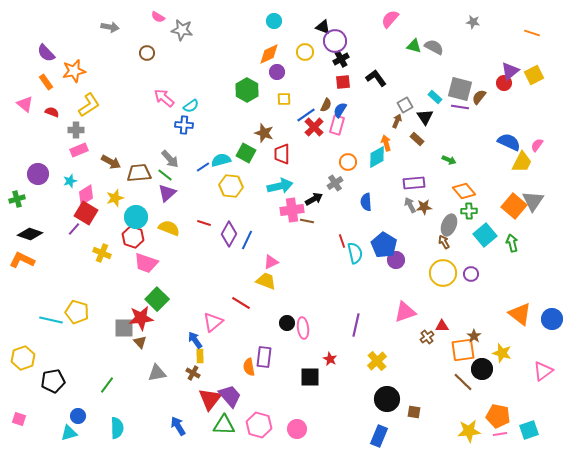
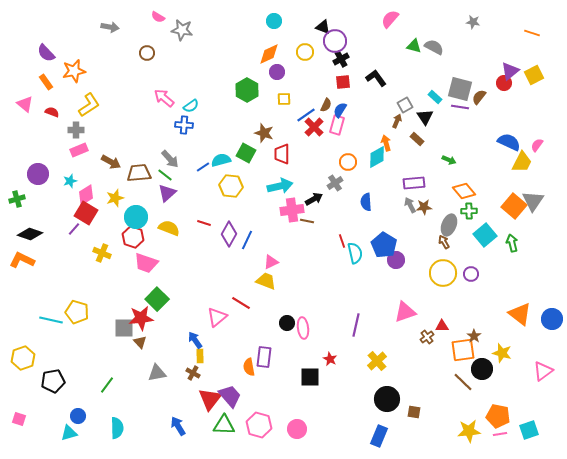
pink triangle at (213, 322): moved 4 px right, 5 px up
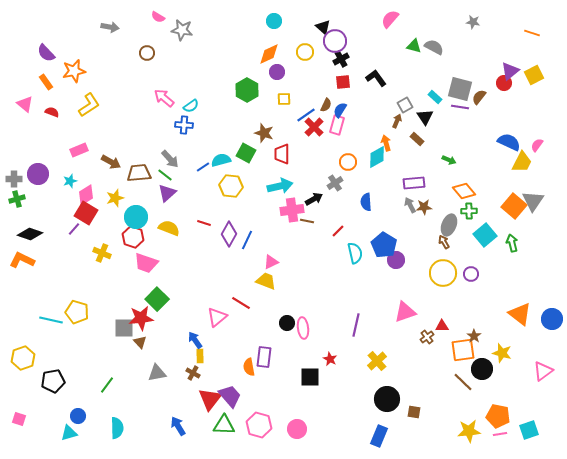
black triangle at (323, 27): rotated 21 degrees clockwise
gray cross at (76, 130): moved 62 px left, 49 px down
red line at (342, 241): moved 4 px left, 10 px up; rotated 64 degrees clockwise
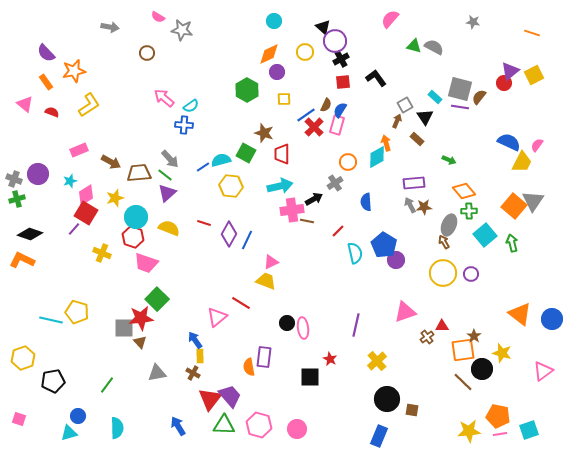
gray cross at (14, 179): rotated 21 degrees clockwise
brown square at (414, 412): moved 2 px left, 2 px up
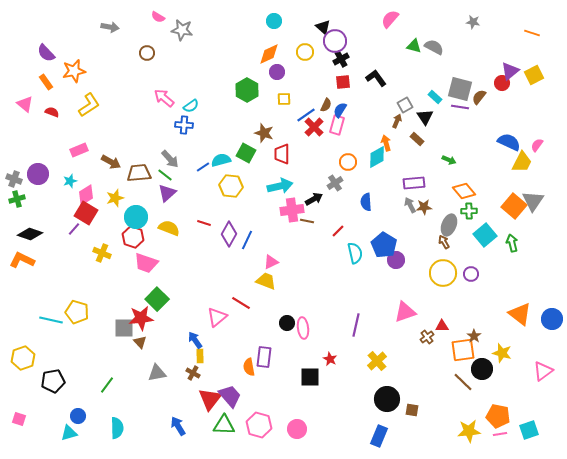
red circle at (504, 83): moved 2 px left
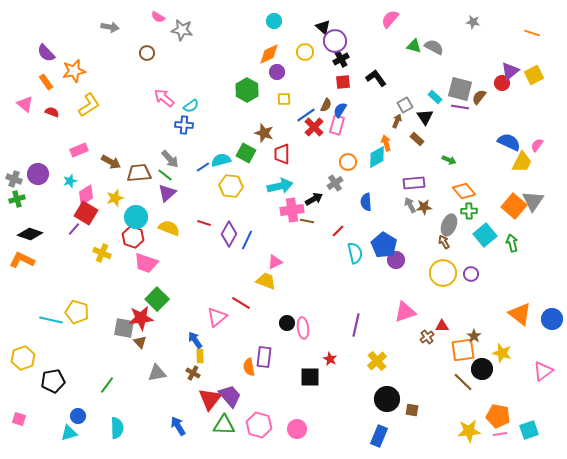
pink triangle at (271, 262): moved 4 px right
gray square at (124, 328): rotated 10 degrees clockwise
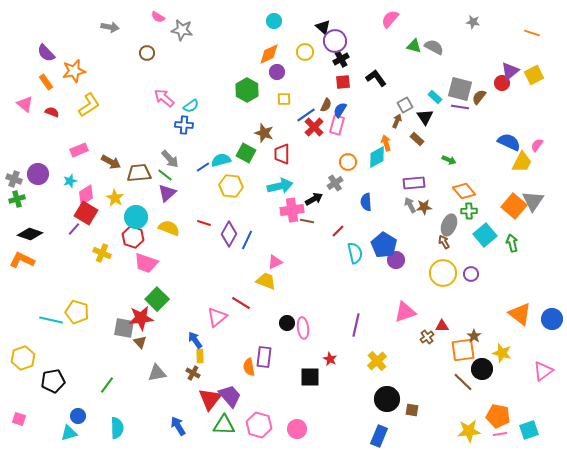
yellow star at (115, 198): rotated 24 degrees counterclockwise
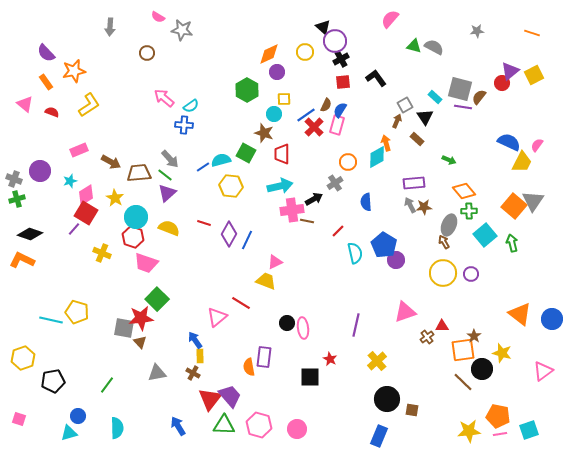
cyan circle at (274, 21): moved 93 px down
gray star at (473, 22): moved 4 px right, 9 px down; rotated 16 degrees counterclockwise
gray arrow at (110, 27): rotated 84 degrees clockwise
purple line at (460, 107): moved 3 px right
purple circle at (38, 174): moved 2 px right, 3 px up
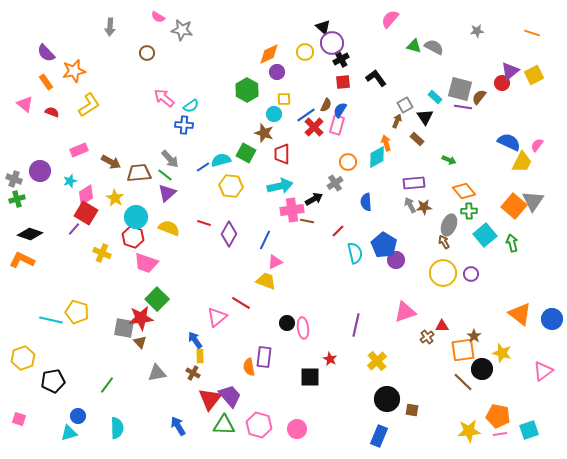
purple circle at (335, 41): moved 3 px left, 2 px down
blue line at (247, 240): moved 18 px right
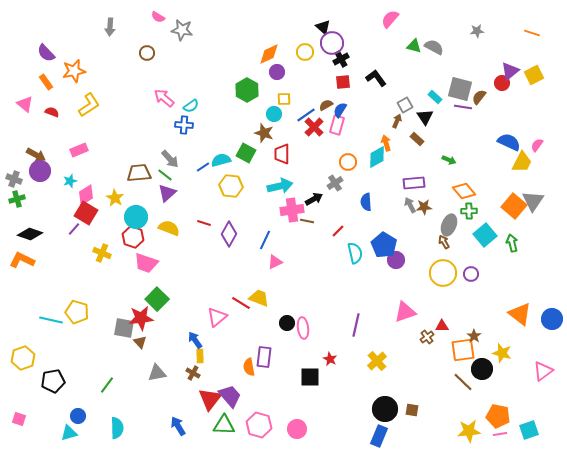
brown semicircle at (326, 105): rotated 144 degrees counterclockwise
brown arrow at (111, 162): moved 75 px left, 7 px up
yellow trapezoid at (266, 281): moved 7 px left, 17 px down
black circle at (387, 399): moved 2 px left, 10 px down
